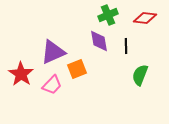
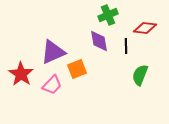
red diamond: moved 10 px down
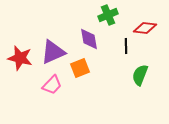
purple diamond: moved 10 px left, 2 px up
orange square: moved 3 px right, 1 px up
red star: moved 1 px left, 16 px up; rotated 20 degrees counterclockwise
